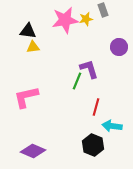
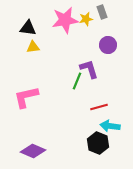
gray rectangle: moved 1 px left, 2 px down
black triangle: moved 3 px up
purple circle: moved 11 px left, 2 px up
red line: moved 3 px right; rotated 60 degrees clockwise
cyan arrow: moved 2 px left
black hexagon: moved 5 px right, 2 px up
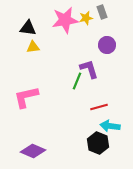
yellow star: moved 1 px up
purple circle: moved 1 px left
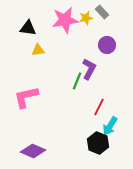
gray rectangle: rotated 24 degrees counterclockwise
yellow triangle: moved 5 px right, 3 px down
purple L-shape: rotated 45 degrees clockwise
red line: rotated 48 degrees counterclockwise
cyan arrow: rotated 66 degrees counterclockwise
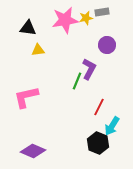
gray rectangle: rotated 56 degrees counterclockwise
cyan arrow: moved 2 px right
